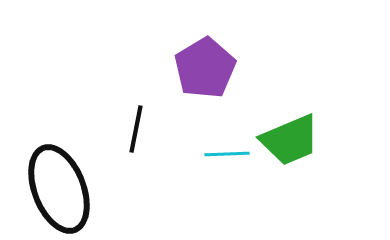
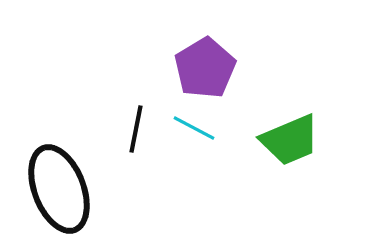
cyan line: moved 33 px left, 26 px up; rotated 30 degrees clockwise
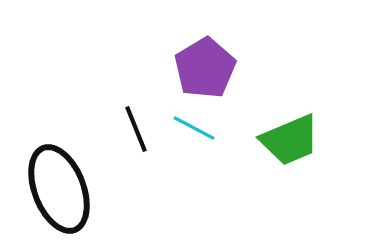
black line: rotated 33 degrees counterclockwise
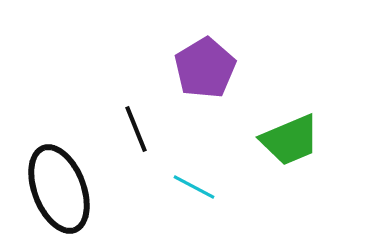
cyan line: moved 59 px down
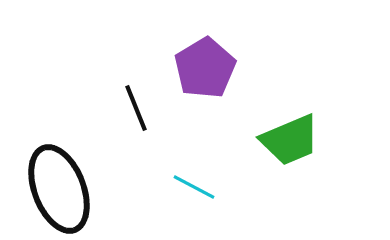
black line: moved 21 px up
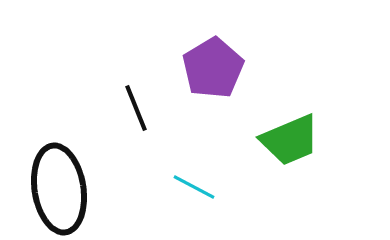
purple pentagon: moved 8 px right
black ellipse: rotated 12 degrees clockwise
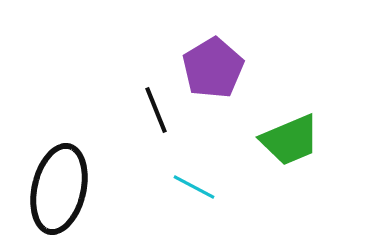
black line: moved 20 px right, 2 px down
black ellipse: rotated 22 degrees clockwise
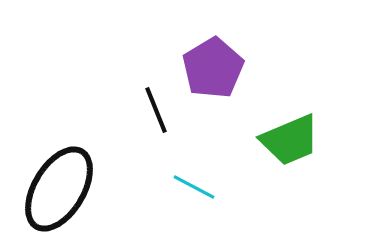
black ellipse: rotated 18 degrees clockwise
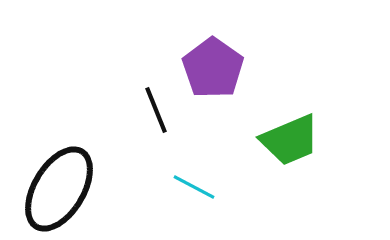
purple pentagon: rotated 6 degrees counterclockwise
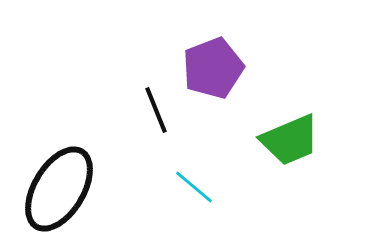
purple pentagon: rotated 16 degrees clockwise
cyan line: rotated 12 degrees clockwise
